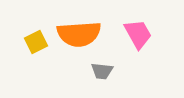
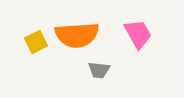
orange semicircle: moved 2 px left, 1 px down
gray trapezoid: moved 3 px left, 1 px up
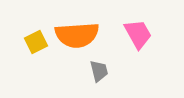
gray trapezoid: moved 1 px down; rotated 110 degrees counterclockwise
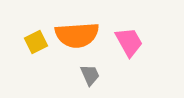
pink trapezoid: moved 9 px left, 8 px down
gray trapezoid: moved 9 px left, 4 px down; rotated 10 degrees counterclockwise
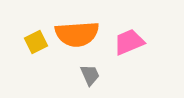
orange semicircle: moved 1 px up
pink trapezoid: rotated 84 degrees counterclockwise
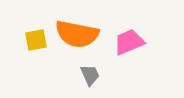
orange semicircle: rotated 15 degrees clockwise
yellow square: moved 2 px up; rotated 15 degrees clockwise
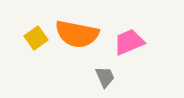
yellow square: moved 2 px up; rotated 25 degrees counterclockwise
gray trapezoid: moved 15 px right, 2 px down
